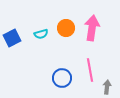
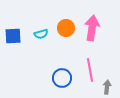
blue square: moved 1 px right, 2 px up; rotated 24 degrees clockwise
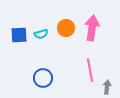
blue square: moved 6 px right, 1 px up
blue circle: moved 19 px left
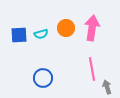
pink line: moved 2 px right, 1 px up
gray arrow: rotated 24 degrees counterclockwise
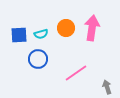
pink line: moved 16 px left, 4 px down; rotated 65 degrees clockwise
blue circle: moved 5 px left, 19 px up
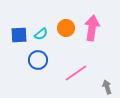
cyan semicircle: rotated 24 degrees counterclockwise
blue circle: moved 1 px down
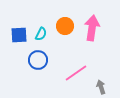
orange circle: moved 1 px left, 2 px up
cyan semicircle: rotated 24 degrees counterclockwise
gray arrow: moved 6 px left
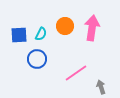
blue circle: moved 1 px left, 1 px up
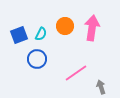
blue square: rotated 18 degrees counterclockwise
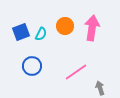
blue square: moved 2 px right, 3 px up
blue circle: moved 5 px left, 7 px down
pink line: moved 1 px up
gray arrow: moved 1 px left, 1 px down
